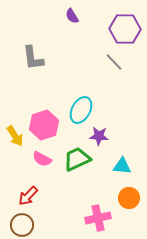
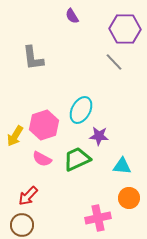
yellow arrow: rotated 65 degrees clockwise
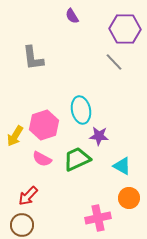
cyan ellipse: rotated 40 degrees counterclockwise
cyan triangle: rotated 24 degrees clockwise
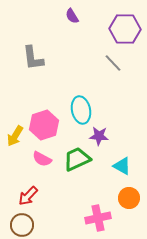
gray line: moved 1 px left, 1 px down
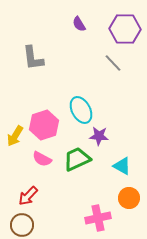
purple semicircle: moved 7 px right, 8 px down
cyan ellipse: rotated 16 degrees counterclockwise
